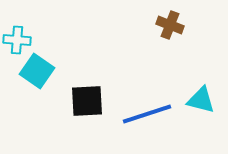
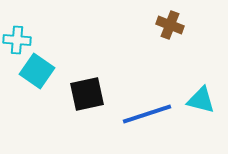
black square: moved 7 px up; rotated 9 degrees counterclockwise
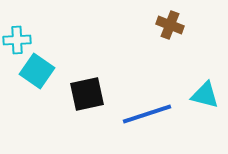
cyan cross: rotated 8 degrees counterclockwise
cyan triangle: moved 4 px right, 5 px up
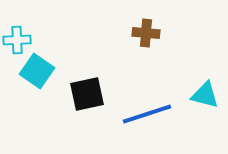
brown cross: moved 24 px left, 8 px down; rotated 16 degrees counterclockwise
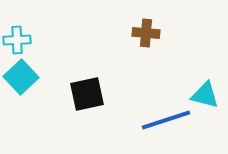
cyan square: moved 16 px left, 6 px down; rotated 12 degrees clockwise
blue line: moved 19 px right, 6 px down
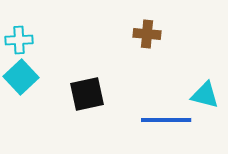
brown cross: moved 1 px right, 1 px down
cyan cross: moved 2 px right
blue line: rotated 18 degrees clockwise
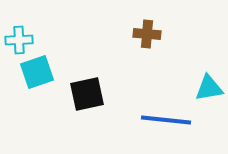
cyan square: moved 16 px right, 5 px up; rotated 24 degrees clockwise
cyan triangle: moved 4 px right, 7 px up; rotated 24 degrees counterclockwise
blue line: rotated 6 degrees clockwise
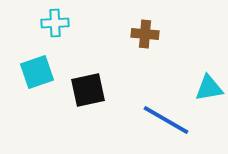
brown cross: moved 2 px left
cyan cross: moved 36 px right, 17 px up
black square: moved 1 px right, 4 px up
blue line: rotated 24 degrees clockwise
